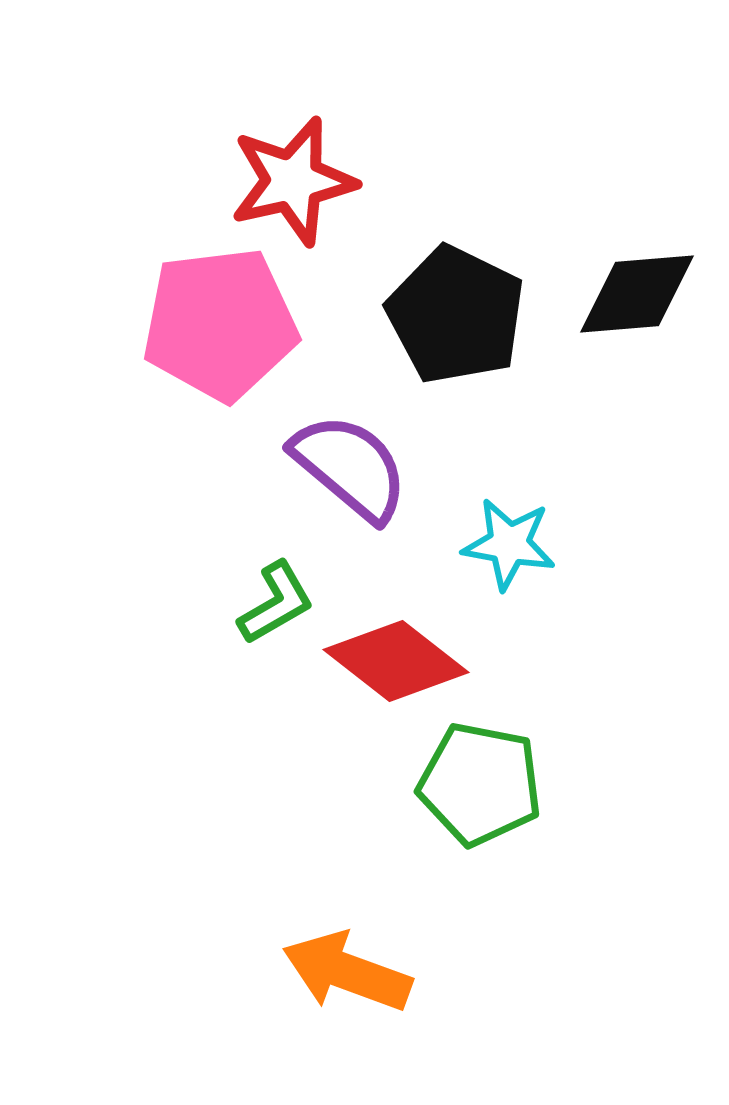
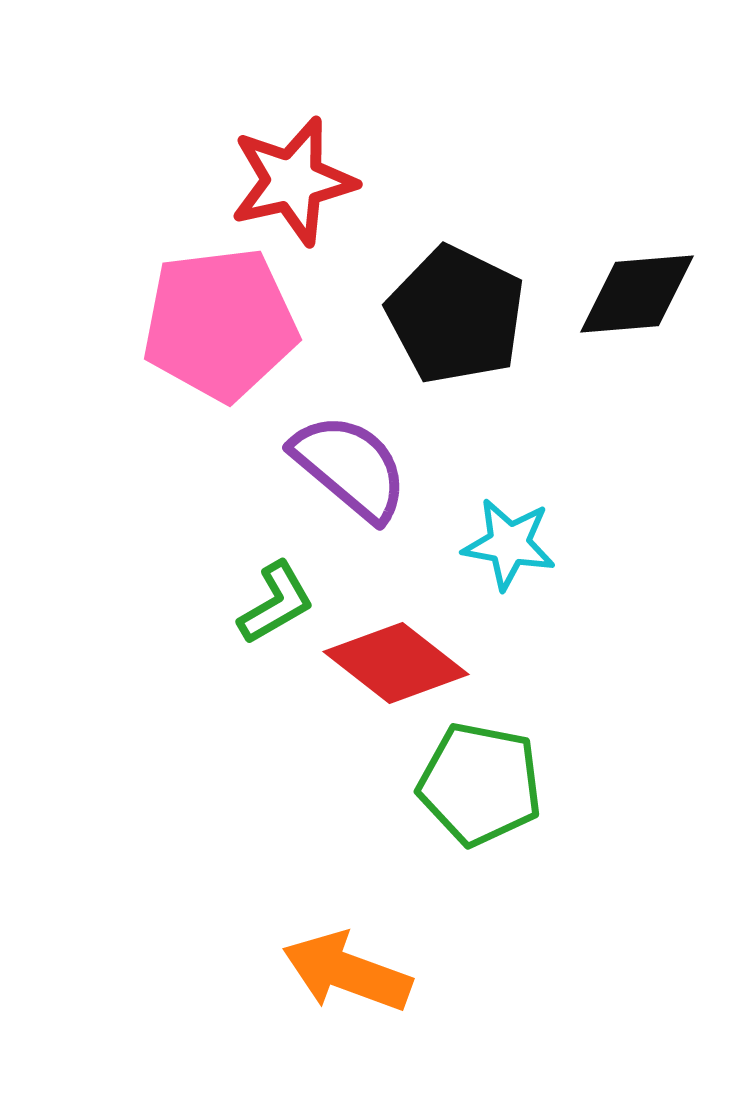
red diamond: moved 2 px down
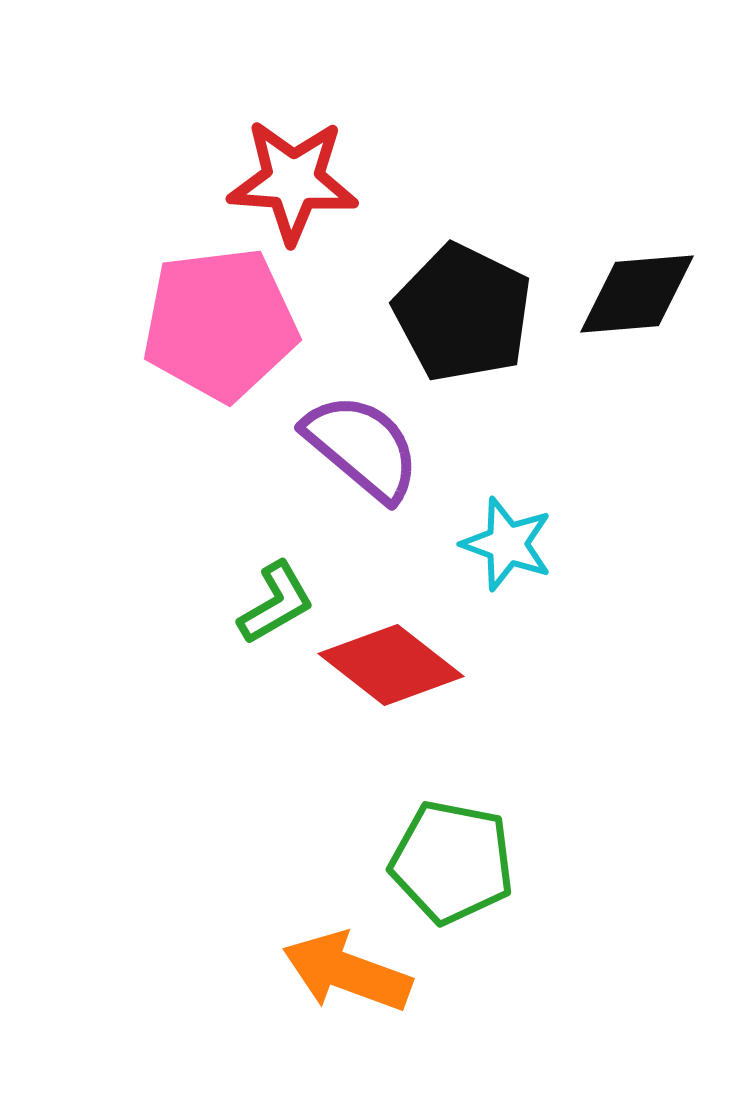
red star: rotated 17 degrees clockwise
black pentagon: moved 7 px right, 2 px up
purple semicircle: moved 12 px right, 20 px up
cyan star: moved 2 px left; rotated 10 degrees clockwise
red diamond: moved 5 px left, 2 px down
green pentagon: moved 28 px left, 78 px down
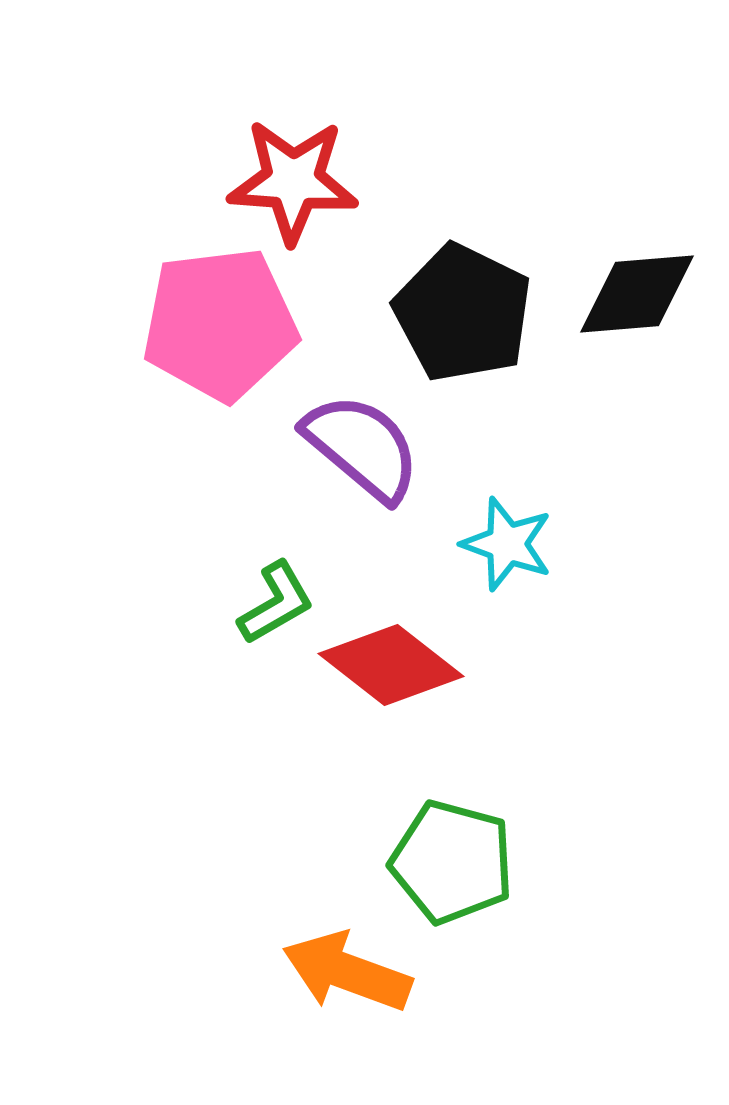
green pentagon: rotated 4 degrees clockwise
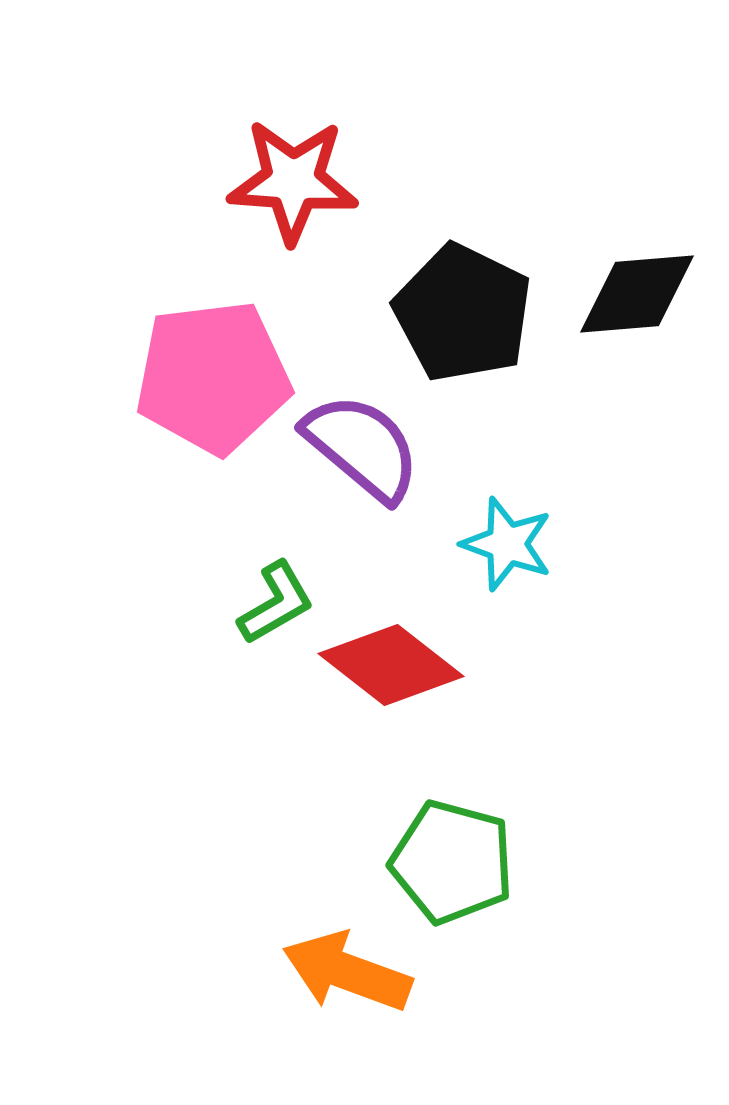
pink pentagon: moved 7 px left, 53 px down
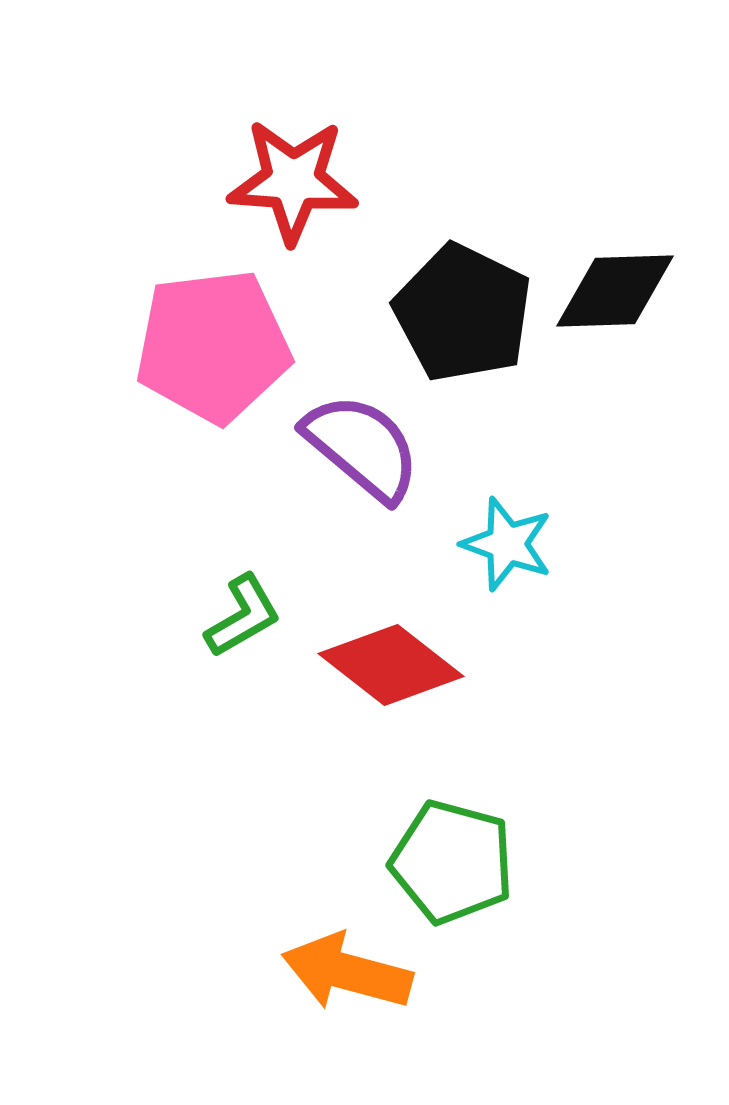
black diamond: moved 22 px left, 3 px up; rotated 3 degrees clockwise
pink pentagon: moved 31 px up
green L-shape: moved 33 px left, 13 px down
orange arrow: rotated 5 degrees counterclockwise
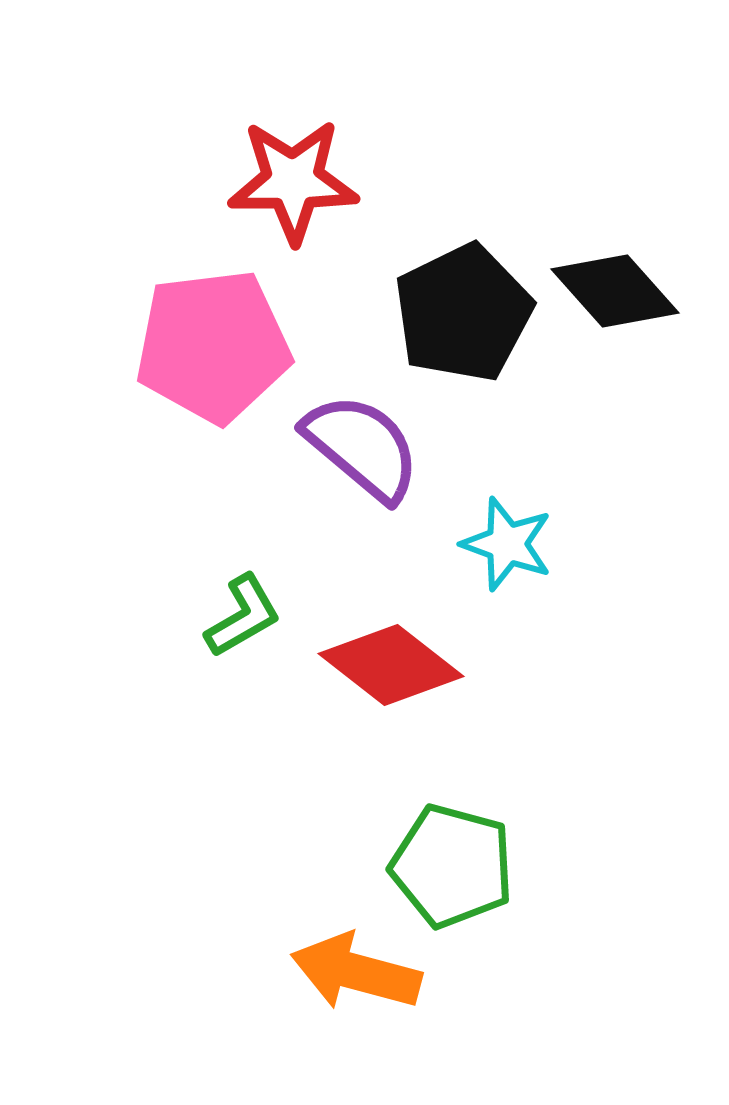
red star: rotated 4 degrees counterclockwise
black diamond: rotated 50 degrees clockwise
black pentagon: rotated 20 degrees clockwise
green pentagon: moved 4 px down
orange arrow: moved 9 px right
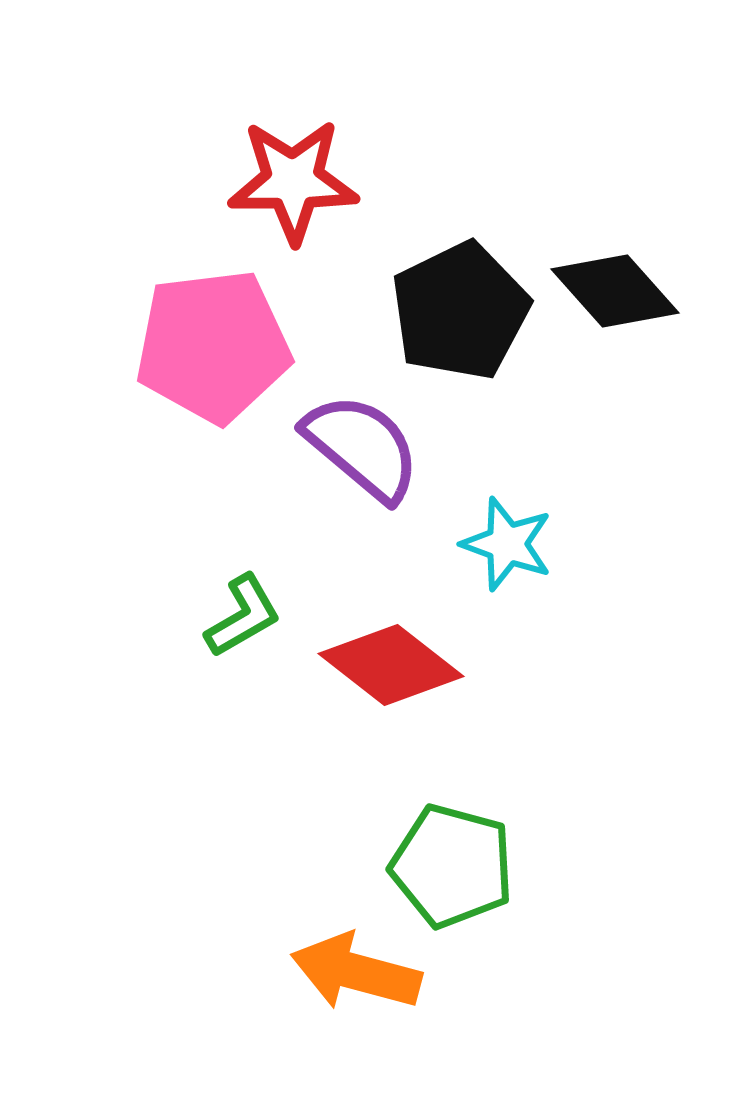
black pentagon: moved 3 px left, 2 px up
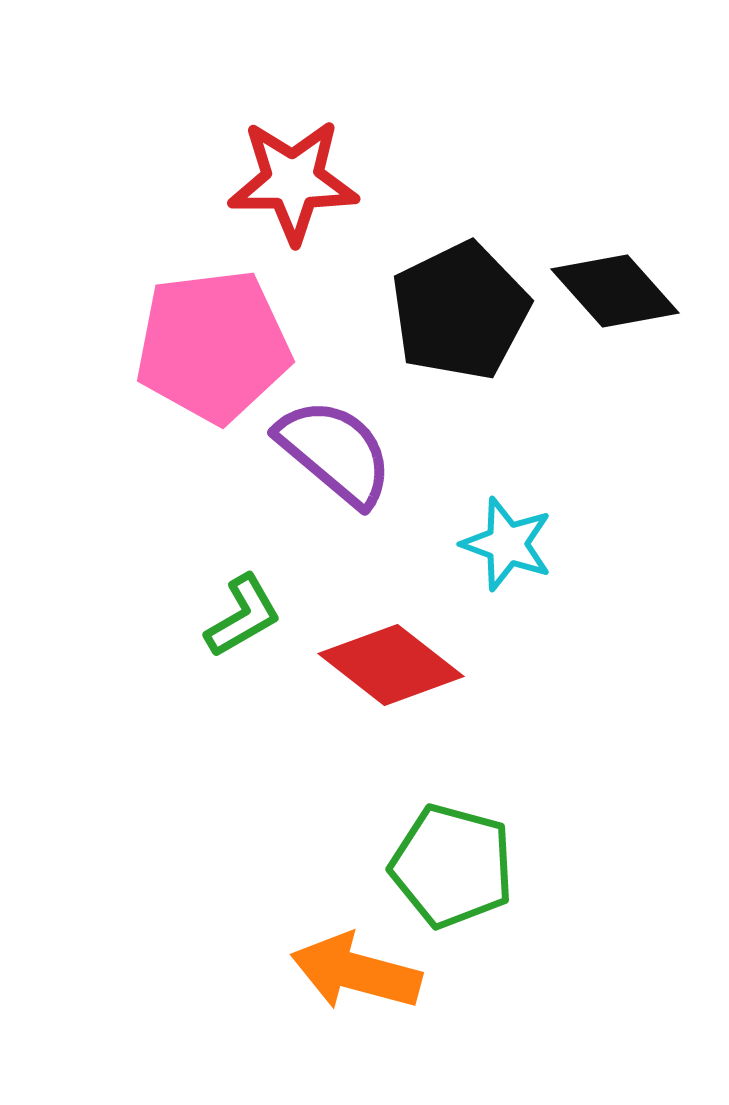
purple semicircle: moved 27 px left, 5 px down
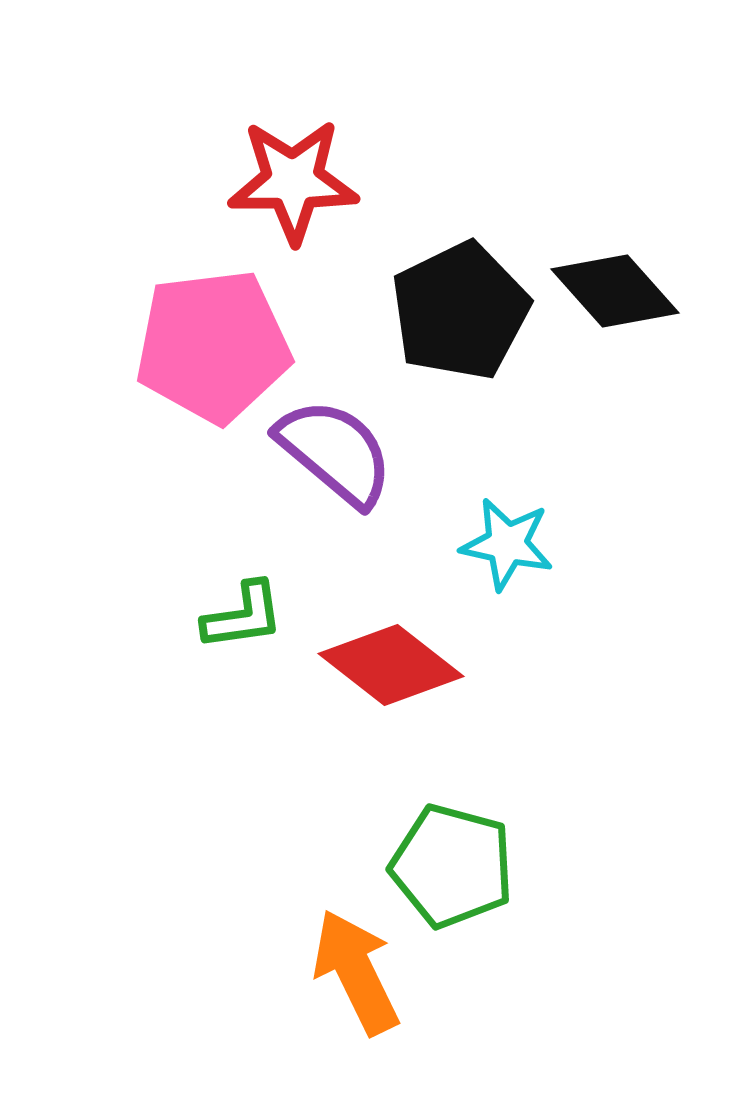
cyan star: rotated 8 degrees counterclockwise
green L-shape: rotated 22 degrees clockwise
orange arrow: rotated 49 degrees clockwise
